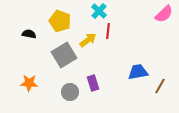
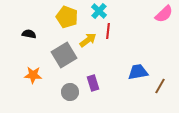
yellow pentagon: moved 7 px right, 4 px up
orange star: moved 4 px right, 8 px up
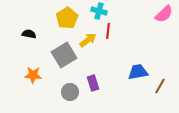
cyan cross: rotated 28 degrees counterclockwise
yellow pentagon: moved 1 px down; rotated 20 degrees clockwise
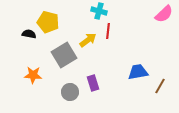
yellow pentagon: moved 19 px left, 4 px down; rotated 25 degrees counterclockwise
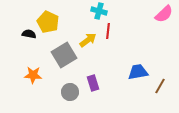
yellow pentagon: rotated 10 degrees clockwise
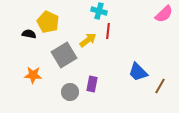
blue trapezoid: rotated 125 degrees counterclockwise
purple rectangle: moved 1 px left, 1 px down; rotated 28 degrees clockwise
